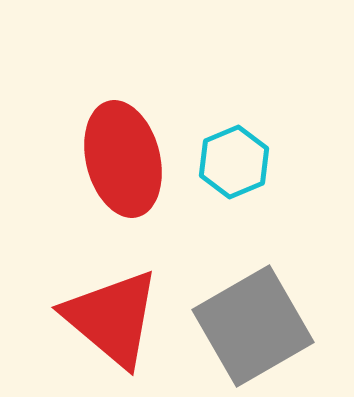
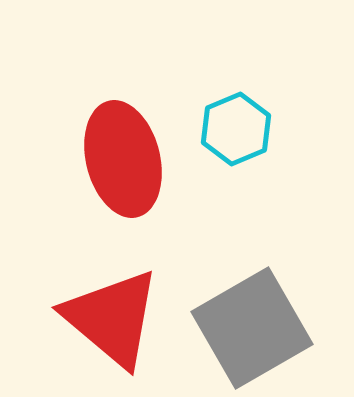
cyan hexagon: moved 2 px right, 33 px up
gray square: moved 1 px left, 2 px down
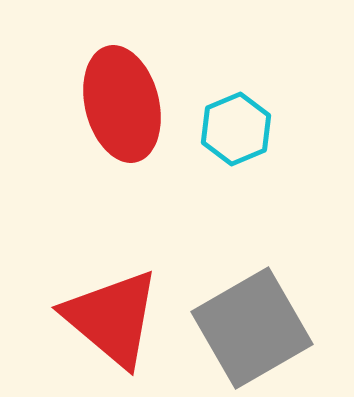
red ellipse: moved 1 px left, 55 px up
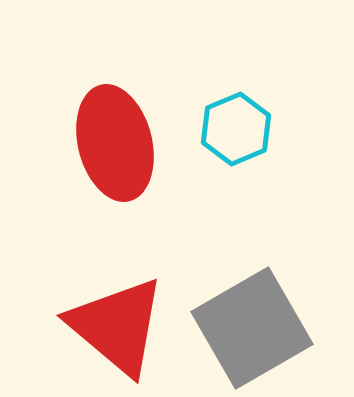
red ellipse: moved 7 px left, 39 px down
red triangle: moved 5 px right, 8 px down
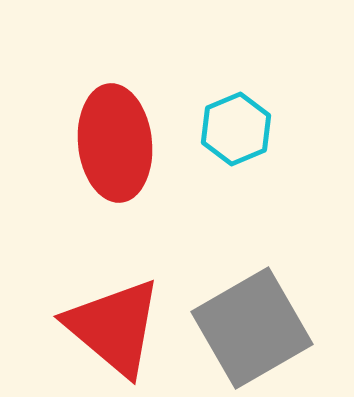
red ellipse: rotated 8 degrees clockwise
red triangle: moved 3 px left, 1 px down
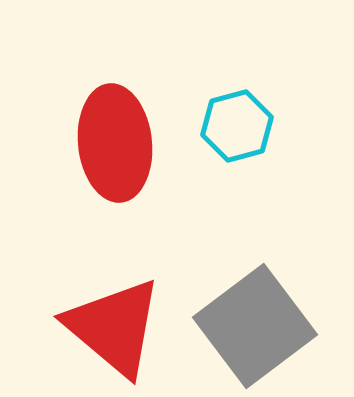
cyan hexagon: moved 1 px right, 3 px up; rotated 8 degrees clockwise
gray square: moved 3 px right, 2 px up; rotated 7 degrees counterclockwise
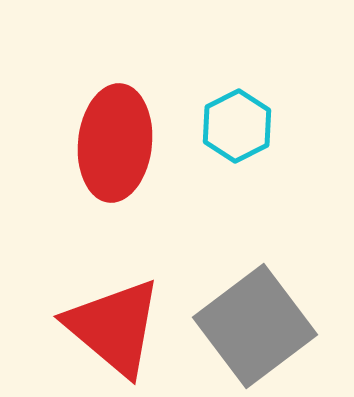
cyan hexagon: rotated 12 degrees counterclockwise
red ellipse: rotated 12 degrees clockwise
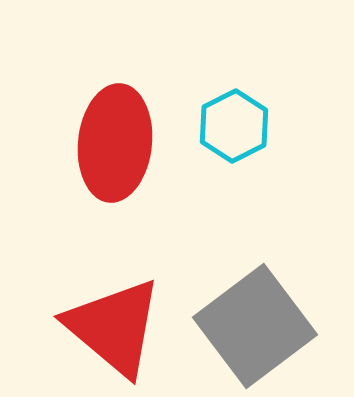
cyan hexagon: moved 3 px left
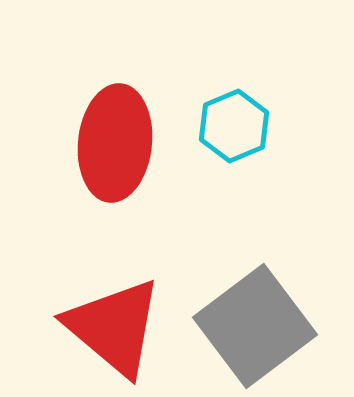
cyan hexagon: rotated 4 degrees clockwise
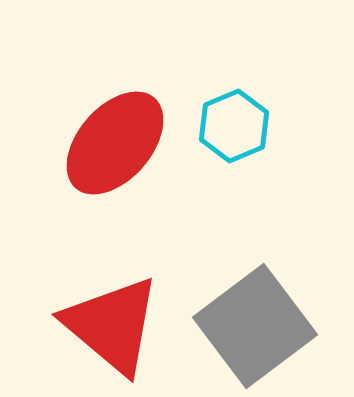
red ellipse: rotated 35 degrees clockwise
red triangle: moved 2 px left, 2 px up
